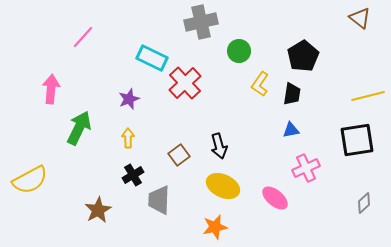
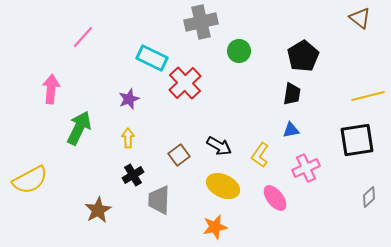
yellow L-shape: moved 71 px down
black arrow: rotated 45 degrees counterclockwise
pink ellipse: rotated 12 degrees clockwise
gray diamond: moved 5 px right, 6 px up
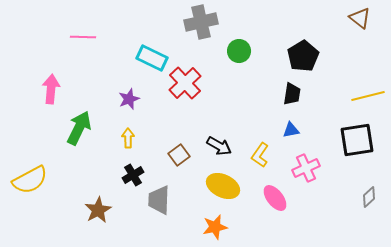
pink line: rotated 50 degrees clockwise
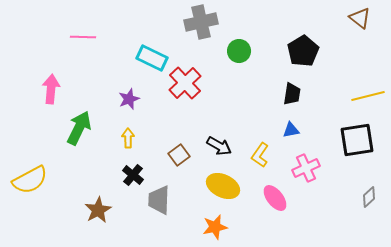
black pentagon: moved 5 px up
black cross: rotated 20 degrees counterclockwise
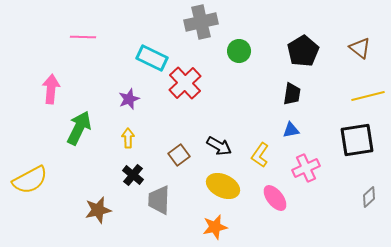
brown triangle: moved 30 px down
brown star: rotated 16 degrees clockwise
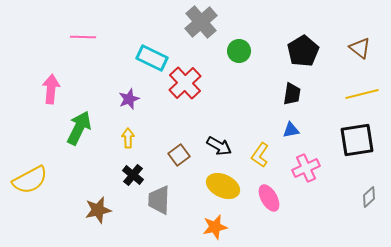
gray cross: rotated 28 degrees counterclockwise
yellow line: moved 6 px left, 2 px up
pink ellipse: moved 6 px left; rotated 8 degrees clockwise
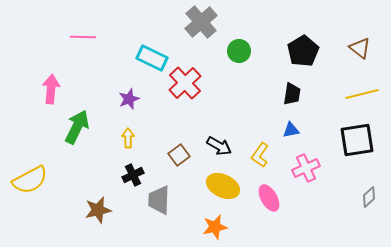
green arrow: moved 2 px left, 1 px up
black cross: rotated 25 degrees clockwise
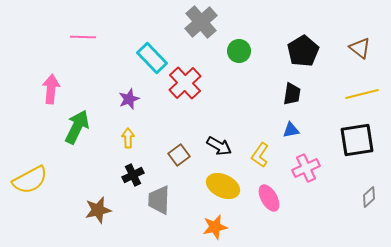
cyan rectangle: rotated 20 degrees clockwise
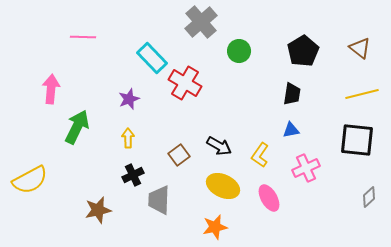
red cross: rotated 16 degrees counterclockwise
black square: rotated 15 degrees clockwise
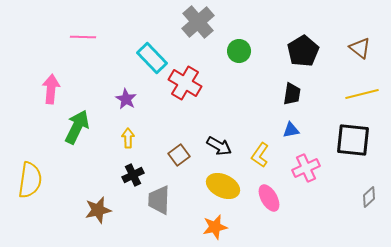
gray cross: moved 3 px left
purple star: moved 3 px left; rotated 20 degrees counterclockwise
black square: moved 4 px left
yellow semicircle: rotated 54 degrees counterclockwise
